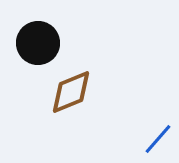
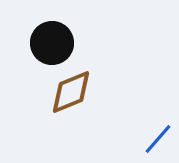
black circle: moved 14 px right
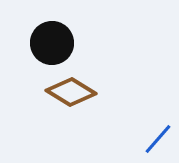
brown diamond: rotated 54 degrees clockwise
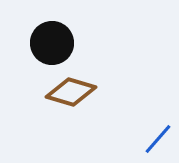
brown diamond: rotated 15 degrees counterclockwise
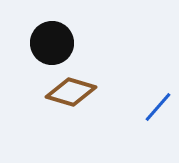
blue line: moved 32 px up
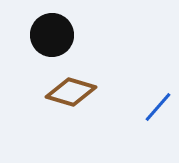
black circle: moved 8 px up
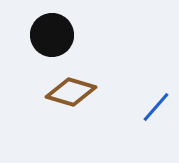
blue line: moved 2 px left
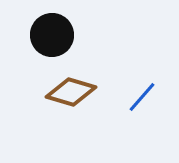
blue line: moved 14 px left, 10 px up
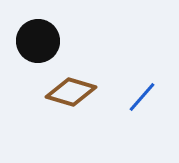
black circle: moved 14 px left, 6 px down
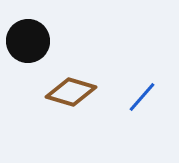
black circle: moved 10 px left
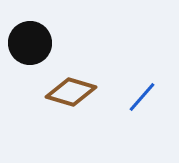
black circle: moved 2 px right, 2 px down
